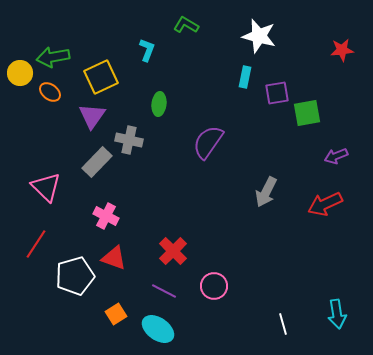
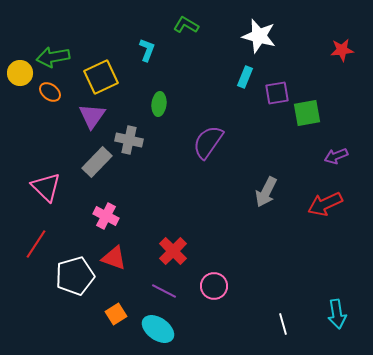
cyan rectangle: rotated 10 degrees clockwise
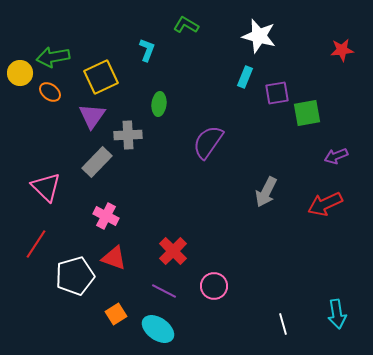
gray cross: moved 1 px left, 5 px up; rotated 16 degrees counterclockwise
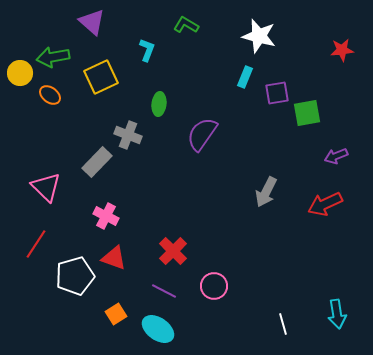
orange ellipse: moved 3 px down
purple triangle: moved 94 px up; rotated 24 degrees counterclockwise
gray cross: rotated 24 degrees clockwise
purple semicircle: moved 6 px left, 8 px up
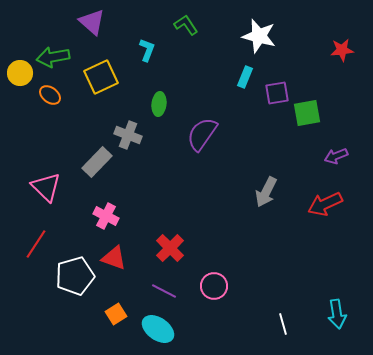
green L-shape: rotated 25 degrees clockwise
red cross: moved 3 px left, 3 px up
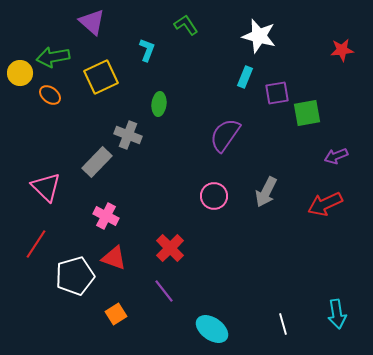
purple semicircle: moved 23 px right, 1 px down
pink circle: moved 90 px up
purple line: rotated 25 degrees clockwise
cyan ellipse: moved 54 px right
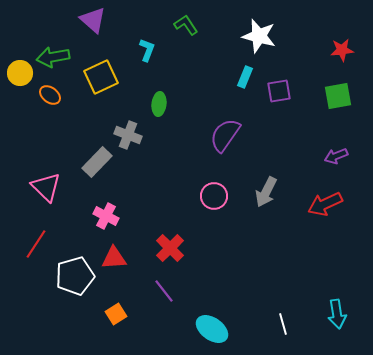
purple triangle: moved 1 px right, 2 px up
purple square: moved 2 px right, 2 px up
green square: moved 31 px right, 17 px up
red triangle: rotated 24 degrees counterclockwise
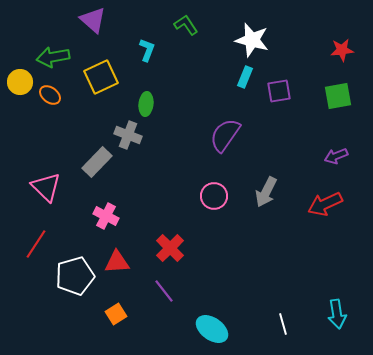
white star: moved 7 px left, 4 px down
yellow circle: moved 9 px down
green ellipse: moved 13 px left
red triangle: moved 3 px right, 4 px down
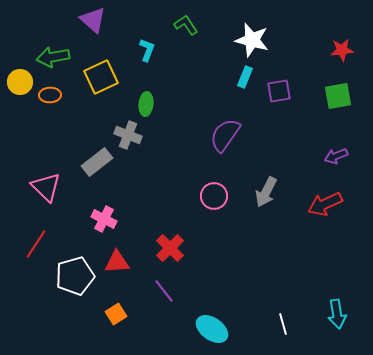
orange ellipse: rotated 40 degrees counterclockwise
gray rectangle: rotated 8 degrees clockwise
pink cross: moved 2 px left, 3 px down
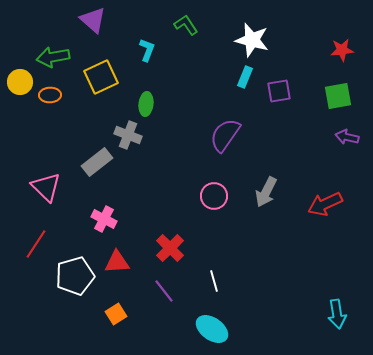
purple arrow: moved 11 px right, 19 px up; rotated 35 degrees clockwise
white line: moved 69 px left, 43 px up
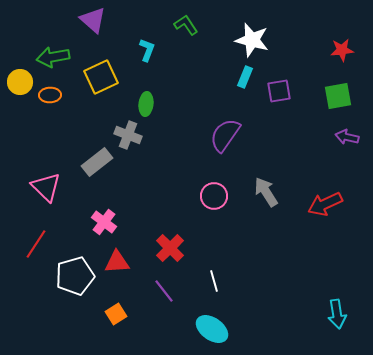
gray arrow: rotated 120 degrees clockwise
pink cross: moved 3 px down; rotated 10 degrees clockwise
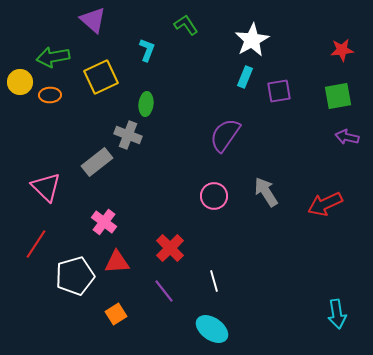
white star: rotated 28 degrees clockwise
